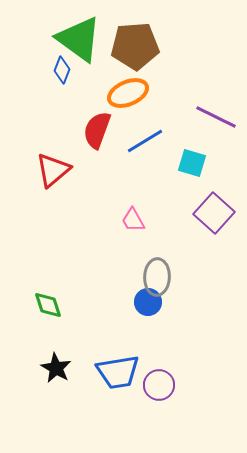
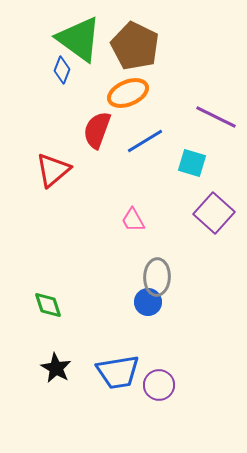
brown pentagon: rotated 30 degrees clockwise
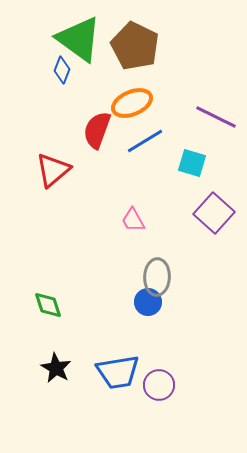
orange ellipse: moved 4 px right, 10 px down
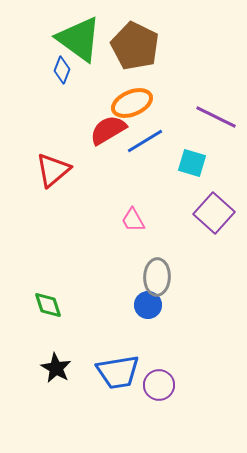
red semicircle: moved 11 px right; rotated 39 degrees clockwise
blue circle: moved 3 px down
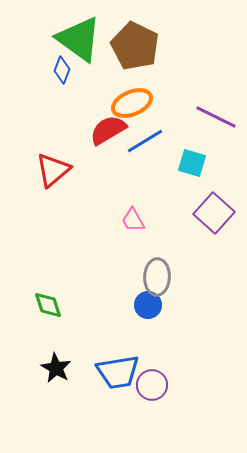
purple circle: moved 7 px left
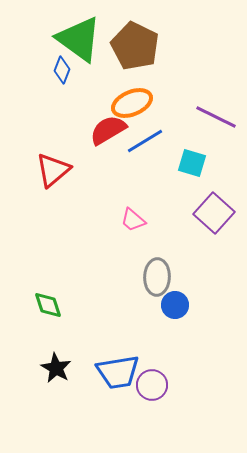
pink trapezoid: rotated 20 degrees counterclockwise
blue circle: moved 27 px right
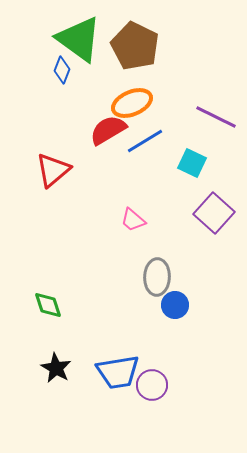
cyan square: rotated 8 degrees clockwise
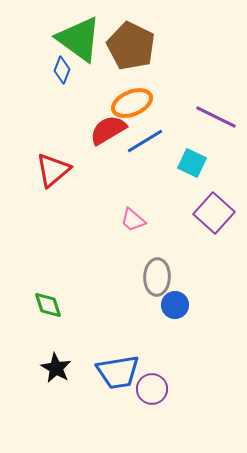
brown pentagon: moved 4 px left
purple circle: moved 4 px down
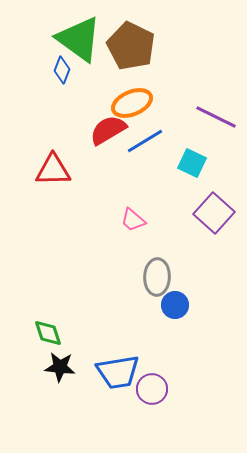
red triangle: rotated 39 degrees clockwise
green diamond: moved 28 px down
black star: moved 4 px right, 1 px up; rotated 24 degrees counterclockwise
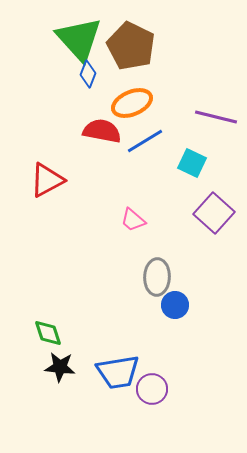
green triangle: rotated 12 degrees clockwise
blue diamond: moved 26 px right, 4 px down
purple line: rotated 12 degrees counterclockwise
red semicircle: moved 6 px left, 1 px down; rotated 42 degrees clockwise
red triangle: moved 6 px left, 10 px down; rotated 27 degrees counterclockwise
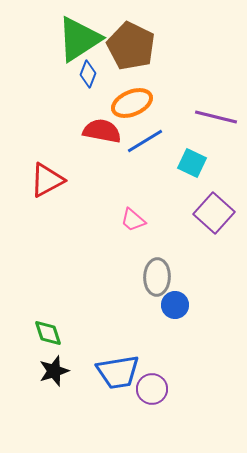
green triangle: rotated 39 degrees clockwise
black star: moved 6 px left, 4 px down; rotated 24 degrees counterclockwise
